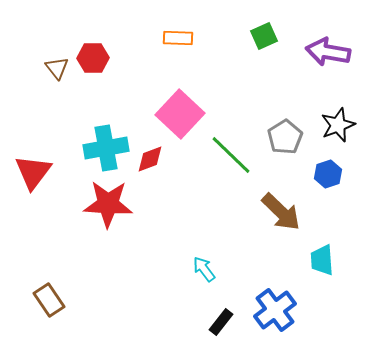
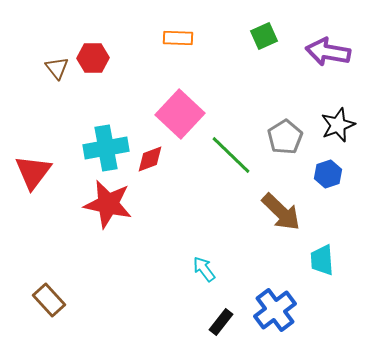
red star: rotated 9 degrees clockwise
brown rectangle: rotated 8 degrees counterclockwise
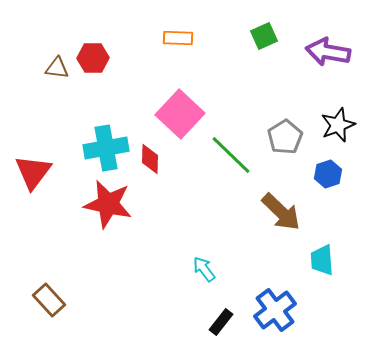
brown triangle: rotated 45 degrees counterclockwise
red diamond: rotated 68 degrees counterclockwise
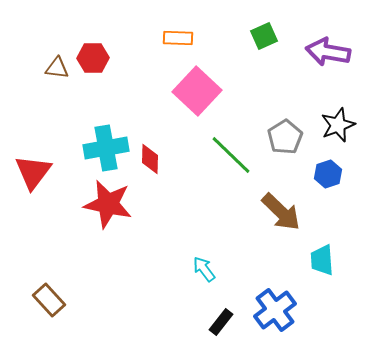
pink square: moved 17 px right, 23 px up
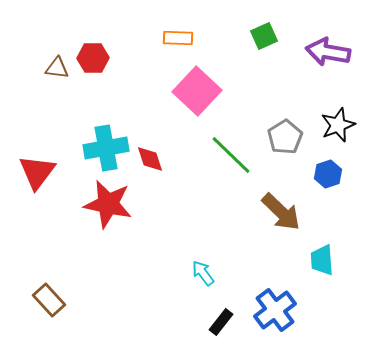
red diamond: rotated 20 degrees counterclockwise
red triangle: moved 4 px right
cyan arrow: moved 1 px left, 4 px down
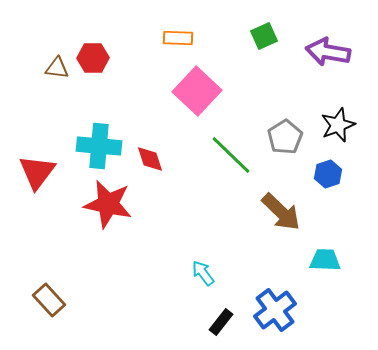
cyan cross: moved 7 px left, 2 px up; rotated 15 degrees clockwise
cyan trapezoid: moved 3 px right; rotated 96 degrees clockwise
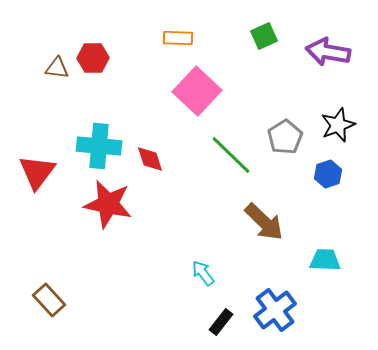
brown arrow: moved 17 px left, 10 px down
